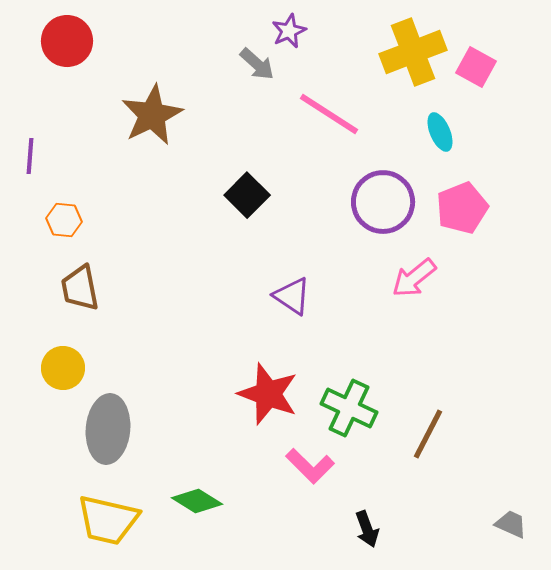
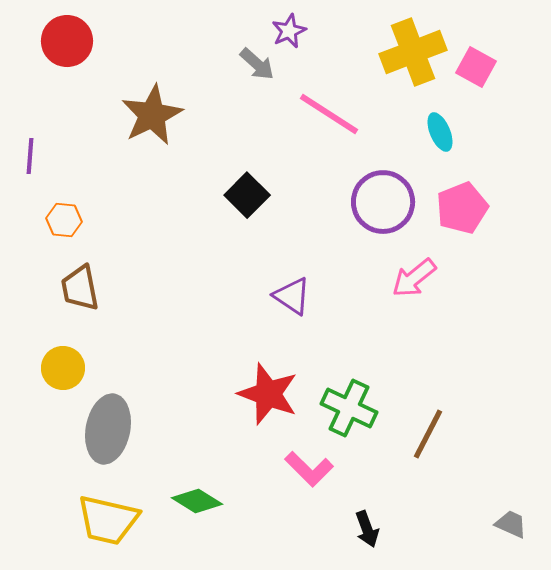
gray ellipse: rotated 6 degrees clockwise
pink L-shape: moved 1 px left, 3 px down
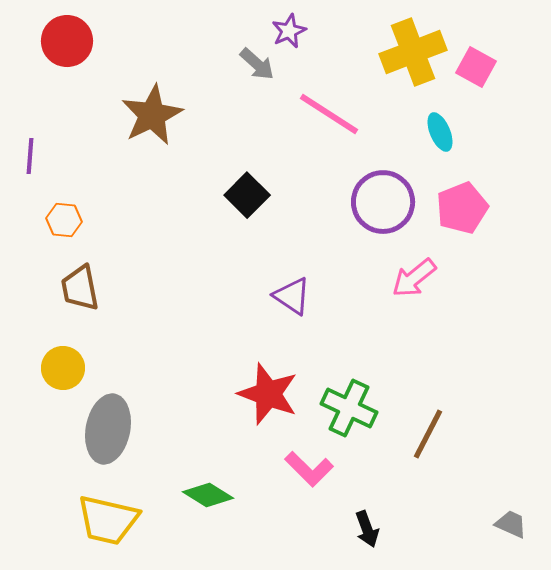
green diamond: moved 11 px right, 6 px up
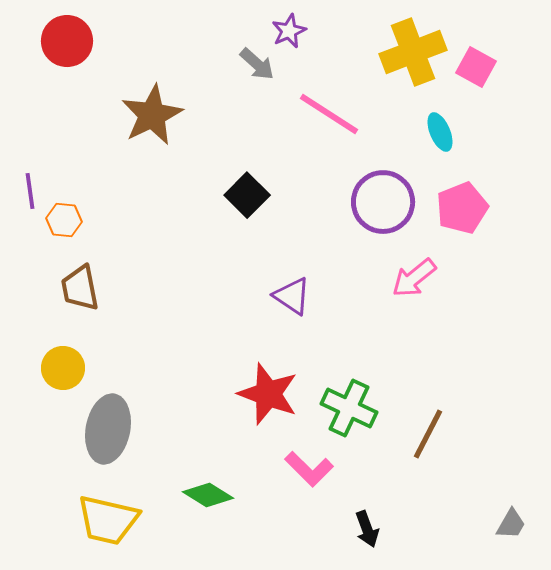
purple line: moved 35 px down; rotated 12 degrees counterclockwise
gray trapezoid: rotated 96 degrees clockwise
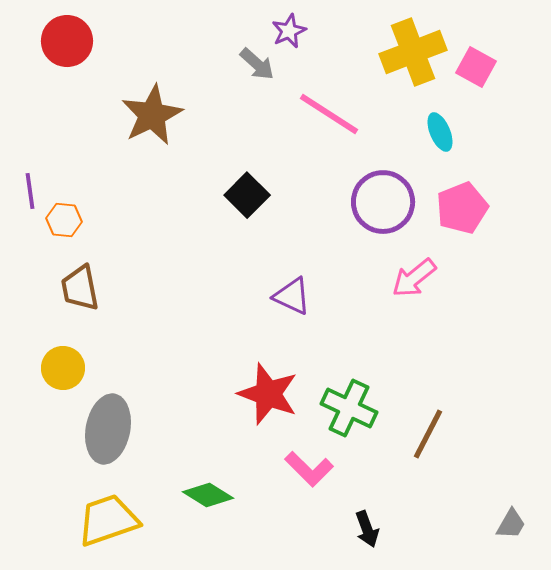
purple triangle: rotated 9 degrees counterclockwise
yellow trapezoid: rotated 148 degrees clockwise
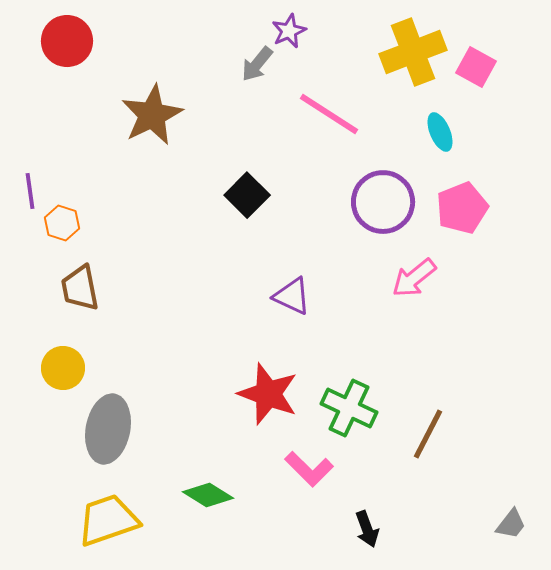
gray arrow: rotated 87 degrees clockwise
orange hexagon: moved 2 px left, 3 px down; rotated 12 degrees clockwise
gray trapezoid: rotated 8 degrees clockwise
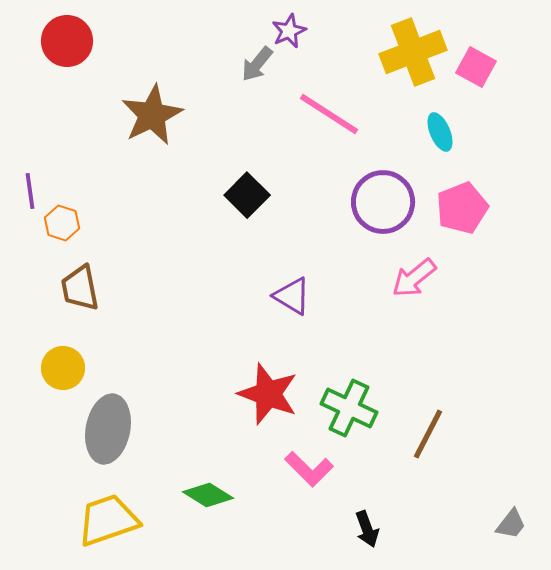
purple triangle: rotated 6 degrees clockwise
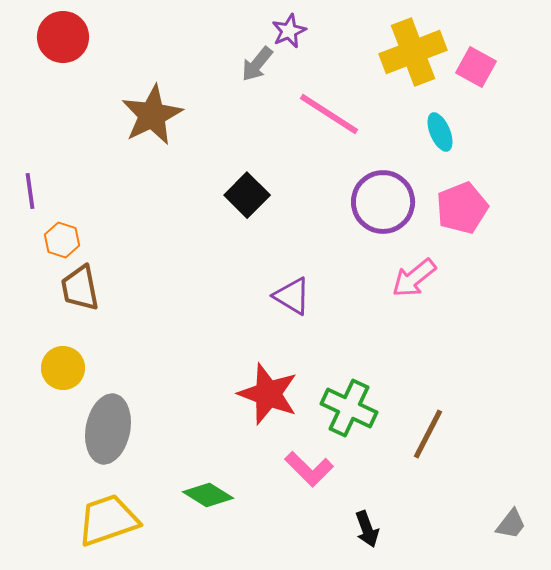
red circle: moved 4 px left, 4 px up
orange hexagon: moved 17 px down
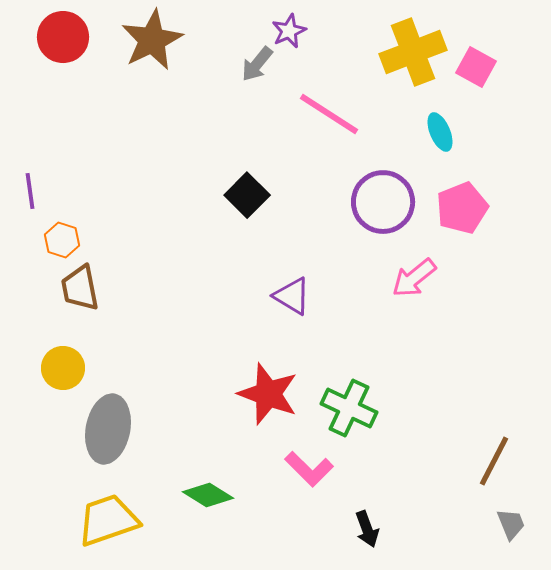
brown star: moved 75 px up
brown line: moved 66 px right, 27 px down
gray trapezoid: rotated 60 degrees counterclockwise
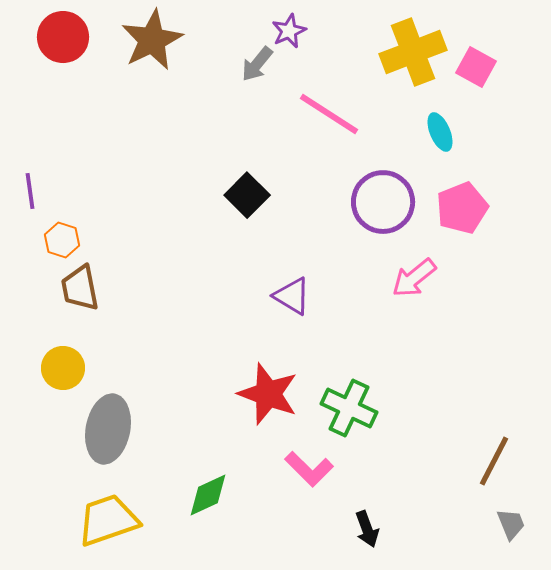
green diamond: rotated 57 degrees counterclockwise
